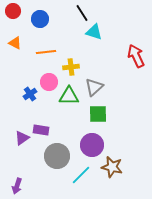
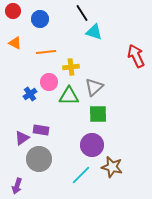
gray circle: moved 18 px left, 3 px down
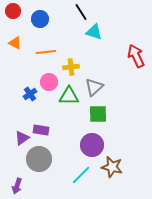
black line: moved 1 px left, 1 px up
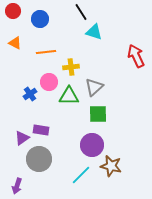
brown star: moved 1 px left, 1 px up
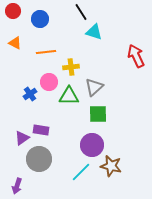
cyan line: moved 3 px up
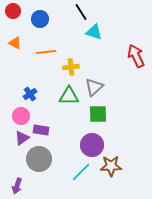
pink circle: moved 28 px left, 34 px down
brown star: rotated 15 degrees counterclockwise
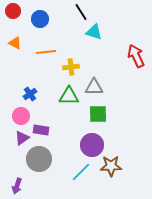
gray triangle: rotated 42 degrees clockwise
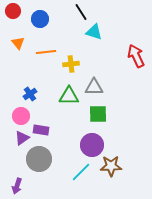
orange triangle: moved 3 px right; rotated 24 degrees clockwise
yellow cross: moved 3 px up
